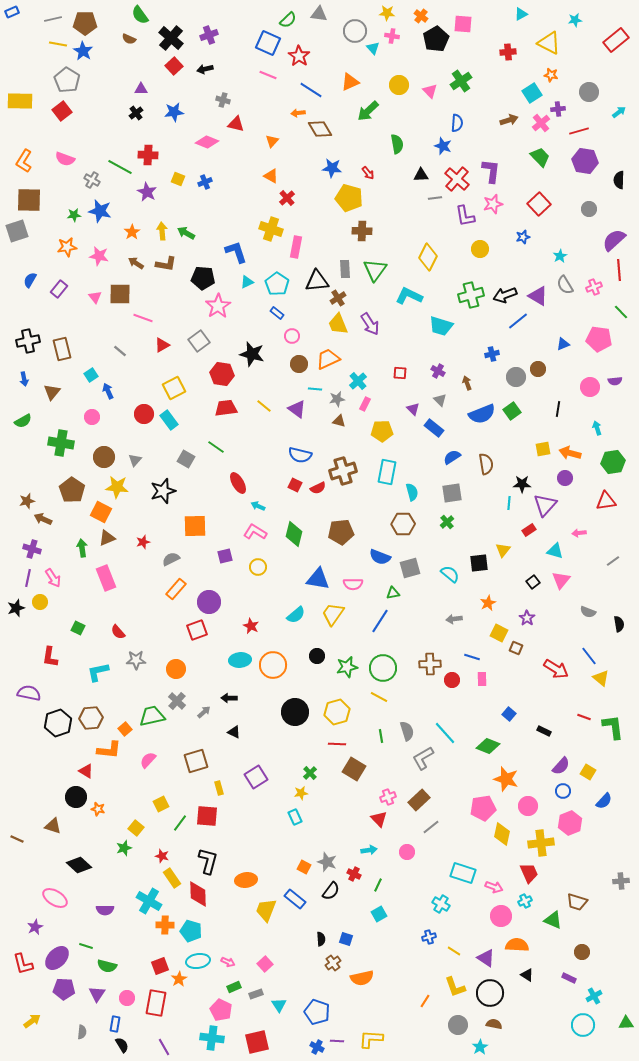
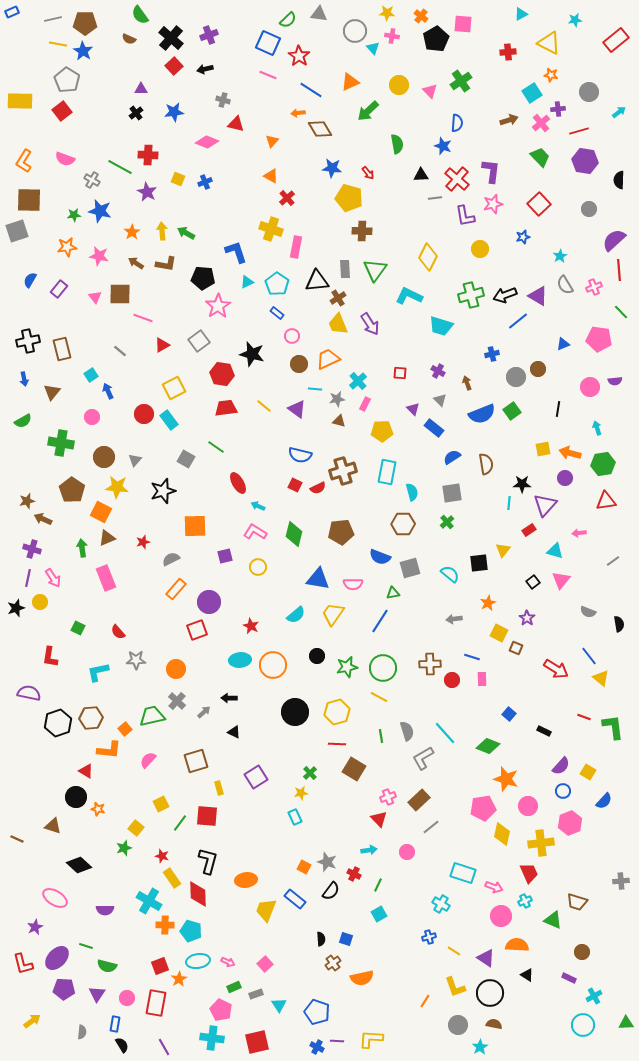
green hexagon at (613, 462): moved 10 px left, 2 px down
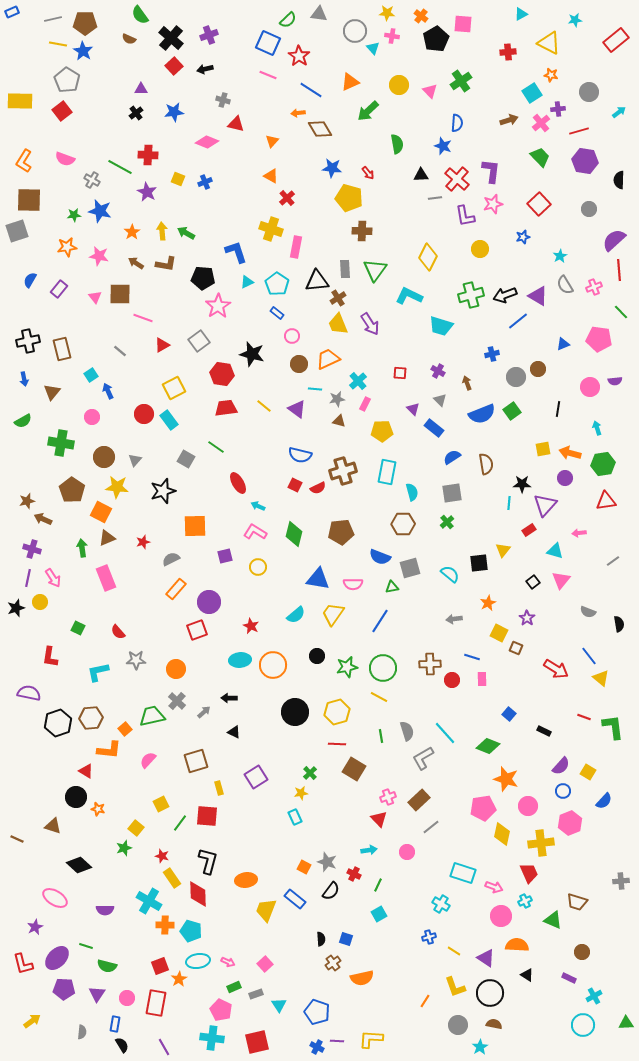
green triangle at (393, 593): moved 1 px left, 6 px up
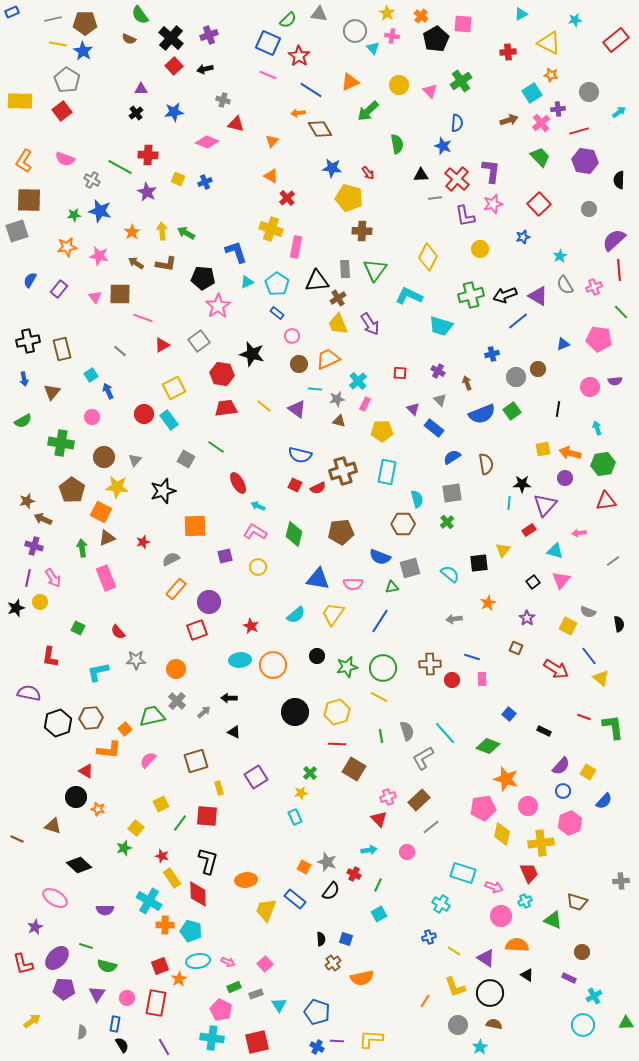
yellow star at (387, 13): rotated 28 degrees clockwise
cyan semicircle at (412, 492): moved 5 px right, 7 px down
purple cross at (32, 549): moved 2 px right, 3 px up
yellow square at (499, 633): moved 69 px right, 7 px up
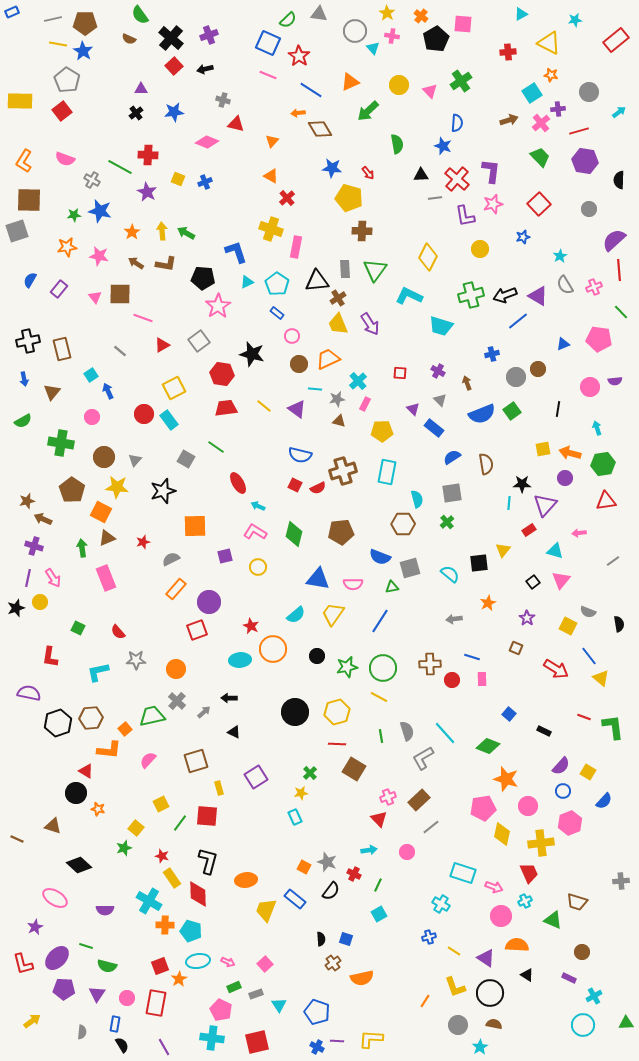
orange circle at (273, 665): moved 16 px up
black circle at (76, 797): moved 4 px up
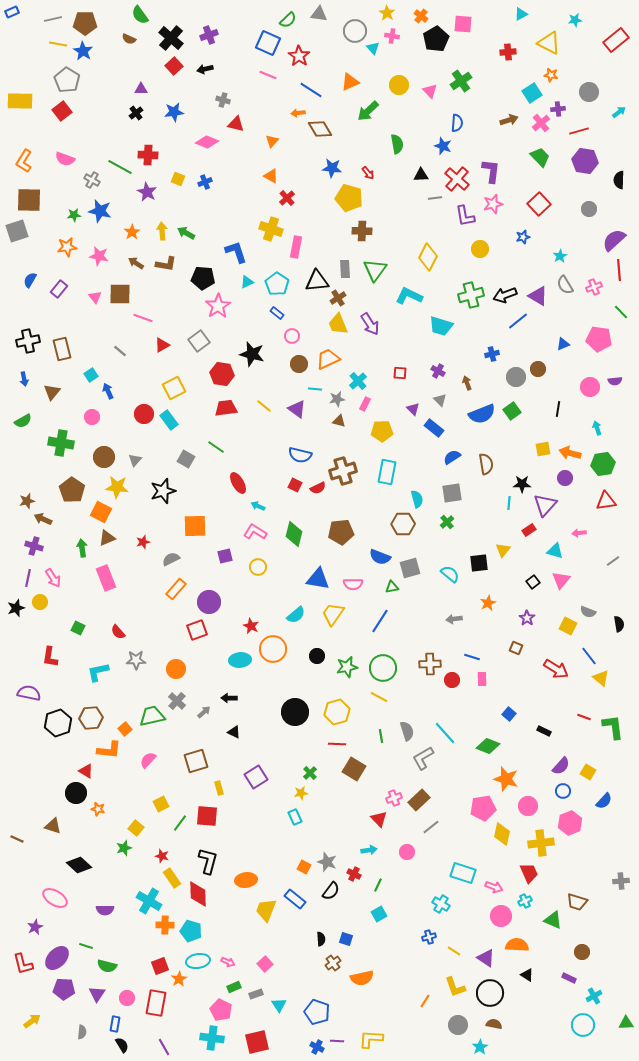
pink cross at (388, 797): moved 6 px right, 1 px down
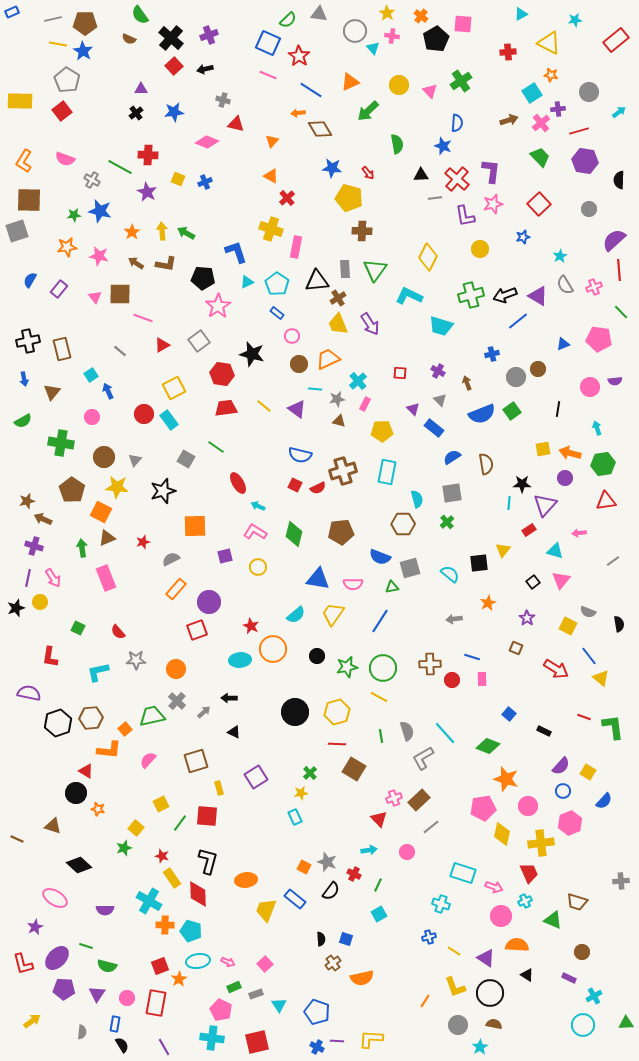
cyan cross at (441, 904): rotated 12 degrees counterclockwise
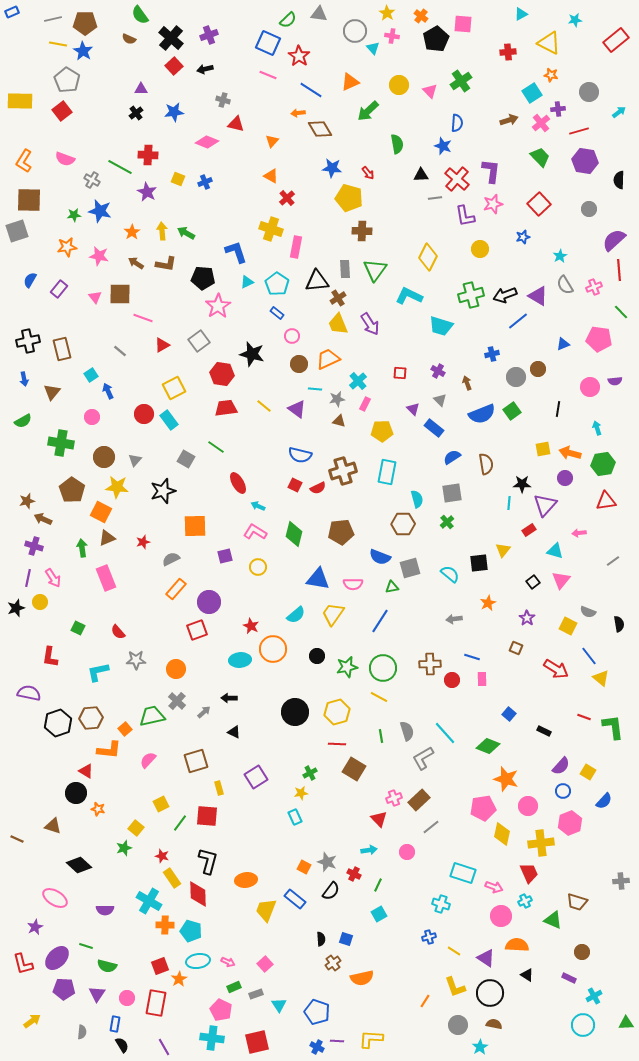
green cross at (310, 773): rotated 16 degrees clockwise
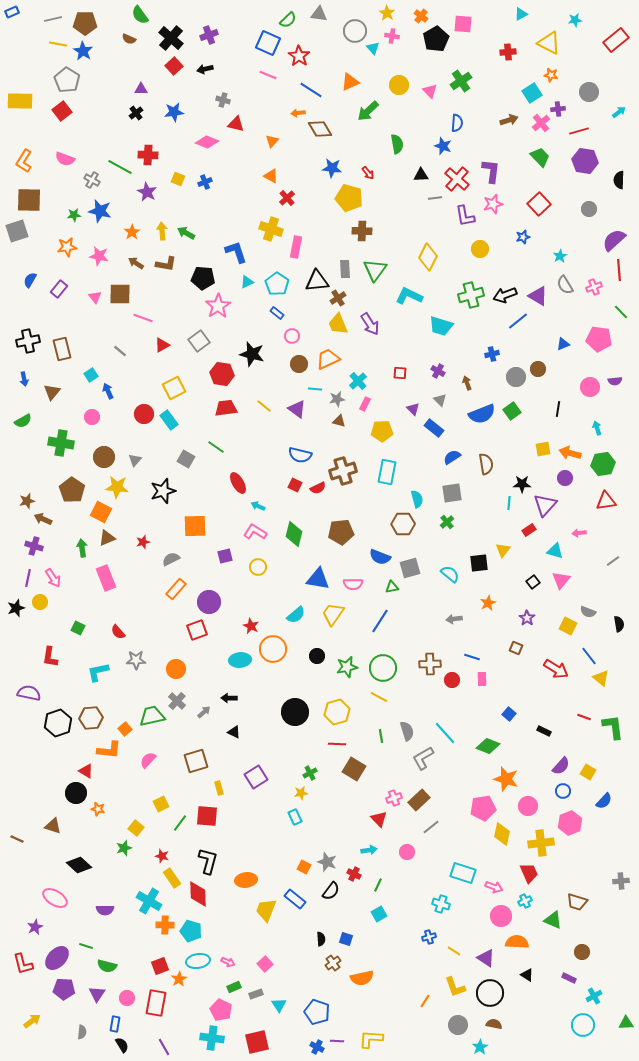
orange semicircle at (517, 945): moved 3 px up
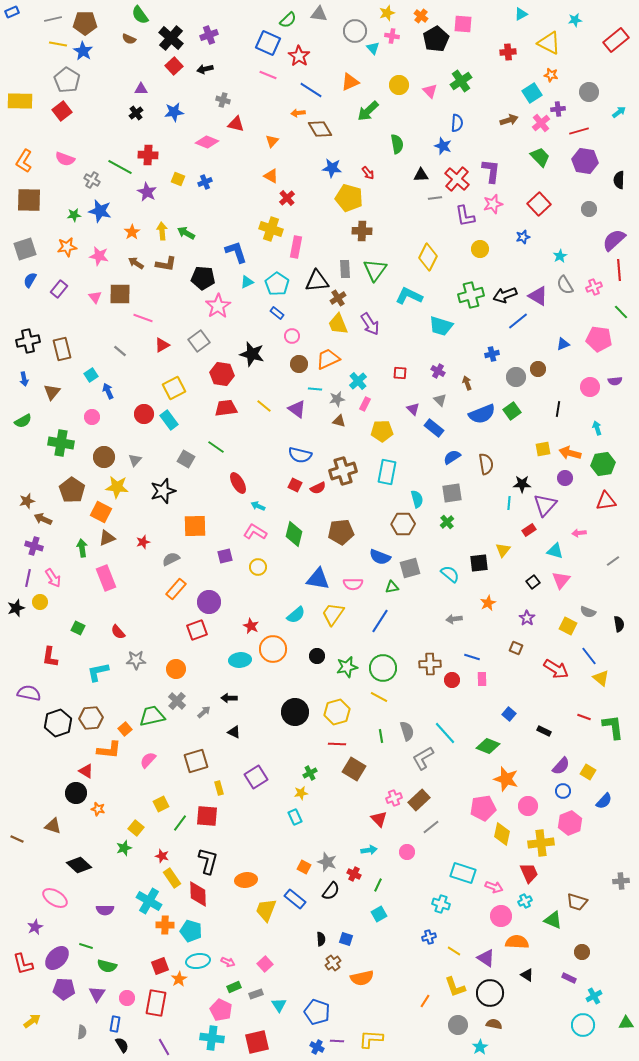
yellow star at (387, 13): rotated 21 degrees clockwise
gray square at (17, 231): moved 8 px right, 18 px down
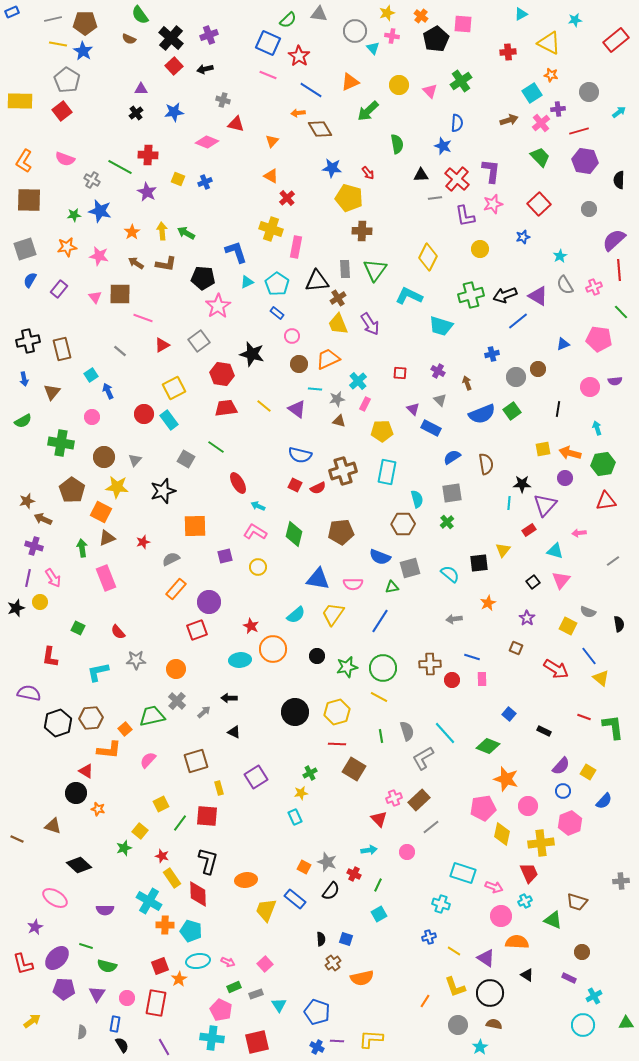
blue rectangle at (434, 428): moved 3 px left; rotated 12 degrees counterclockwise
yellow square at (136, 828): moved 4 px right, 3 px down
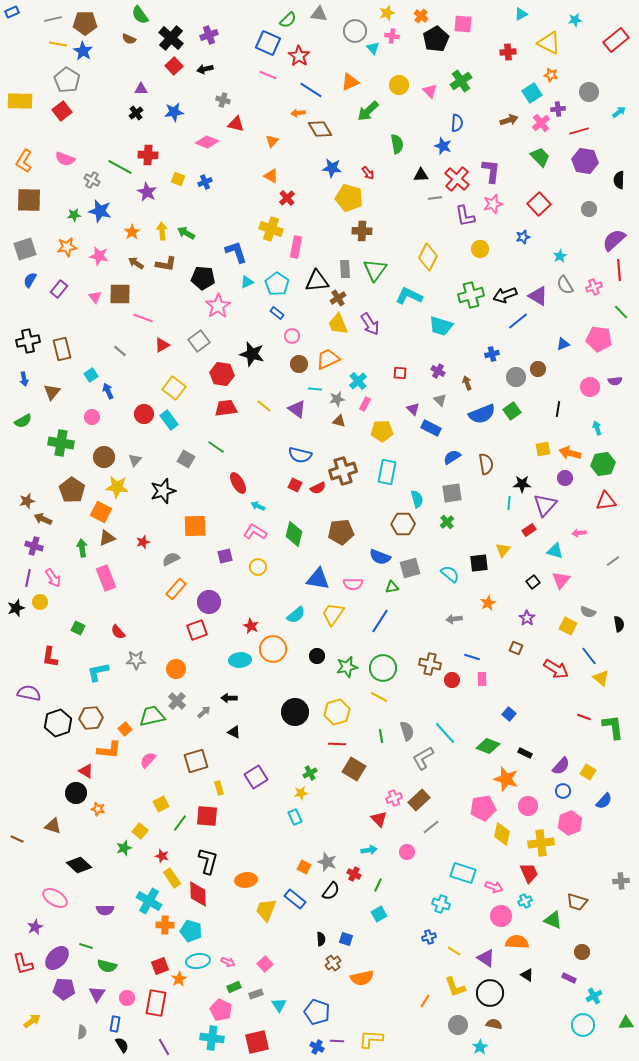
yellow square at (174, 388): rotated 25 degrees counterclockwise
brown cross at (430, 664): rotated 15 degrees clockwise
black rectangle at (544, 731): moved 19 px left, 22 px down
